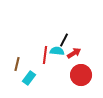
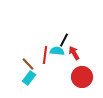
red arrow: rotated 88 degrees counterclockwise
brown line: moved 11 px right; rotated 56 degrees counterclockwise
red circle: moved 1 px right, 2 px down
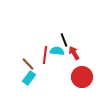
black line: rotated 48 degrees counterclockwise
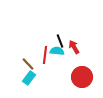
black line: moved 4 px left, 1 px down
red arrow: moved 6 px up
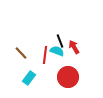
cyan semicircle: rotated 16 degrees clockwise
brown line: moved 7 px left, 11 px up
red circle: moved 14 px left
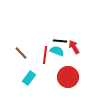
black line: rotated 64 degrees counterclockwise
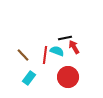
black line: moved 5 px right, 3 px up; rotated 16 degrees counterclockwise
brown line: moved 2 px right, 2 px down
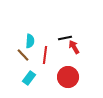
cyan semicircle: moved 27 px left, 10 px up; rotated 72 degrees clockwise
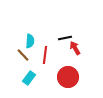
red arrow: moved 1 px right, 1 px down
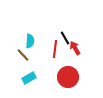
black line: rotated 72 degrees clockwise
red line: moved 10 px right, 6 px up
cyan rectangle: rotated 24 degrees clockwise
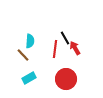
red circle: moved 2 px left, 2 px down
